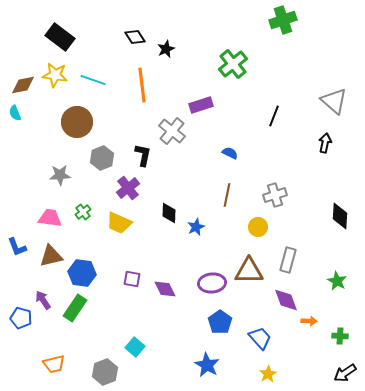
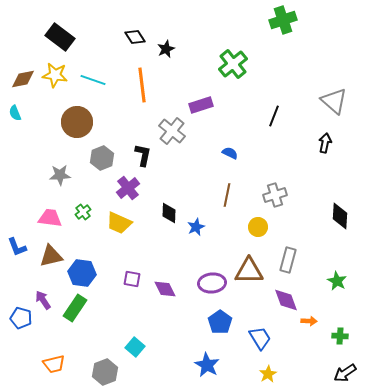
brown diamond at (23, 85): moved 6 px up
blue trapezoid at (260, 338): rotated 10 degrees clockwise
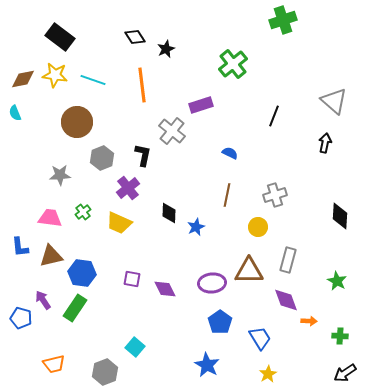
blue L-shape at (17, 247): moved 3 px right; rotated 15 degrees clockwise
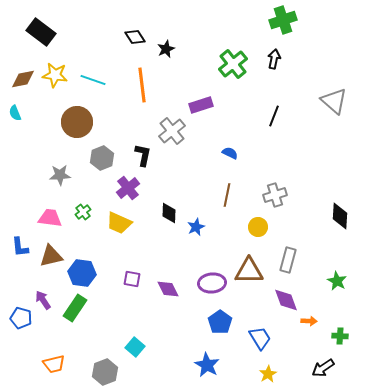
black rectangle at (60, 37): moved 19 px left, 5 px up
gray cross at (172, 131): rotated 12 degrees clockwise
black arrow at (325, 143): moved 51 px left, 84 px up
purple diamond at (165, 289): moved 3 px right
black arrow at (345, 373): moved 22 px left, 5 px up
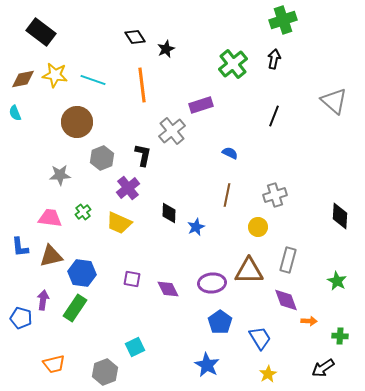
purple arrow at (43, 300): rotated 42 degrees clockwise
cyan square at (135, 347): rotated 24 degrees clockwise
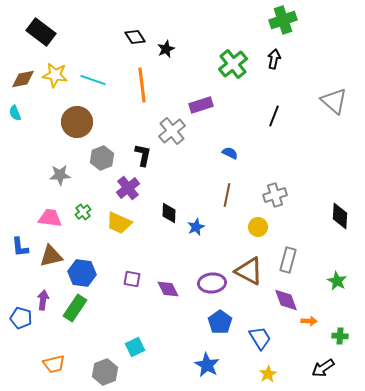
brown triangle at (249, 271): rotated 28 degrees clockwise
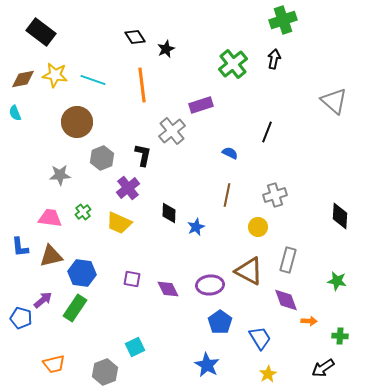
black line at (274, 116): moved 7 px left, 16 px down
green star at (337, 281): rotated 18 degrees counterclockwise
purple ellipse at (212, 283): moved 2 px left, 2 px down
purple arrow at (43, 300): rotated 42 degrees clockwise
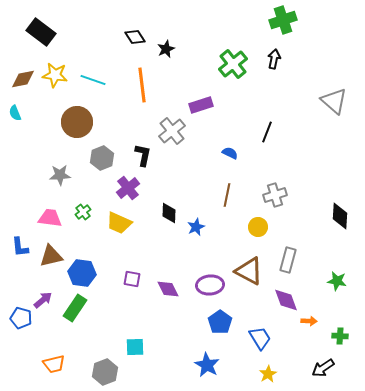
cyan square at (135, 347): rotated 24 degrees clockwise
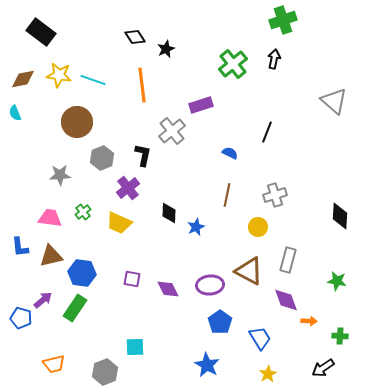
yellow star at (55, 75): moved 4 px right
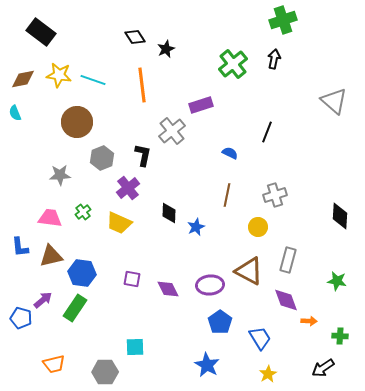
gray hexagon at (105, 372): rotated 20 degrees clockwise
